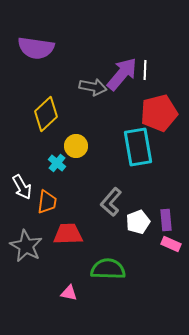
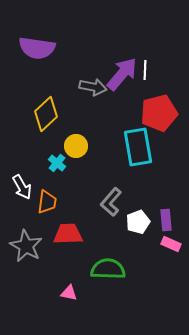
purple semicircle: moved 1 px right
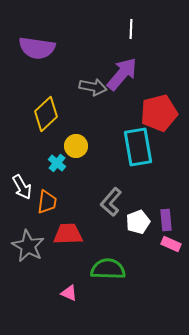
white line: moved 14 px left, 41 px up
gray star: moved 2 px right
pink triangle: rotated 12 degrees clockwise
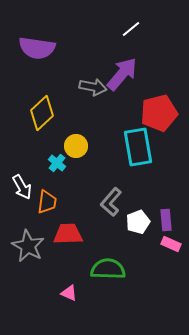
white line: rotated 48 degrees clockwise
yellow diamond: moved 4 px left, 1 px up
